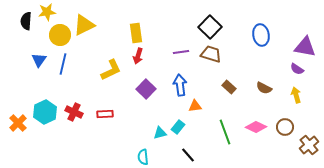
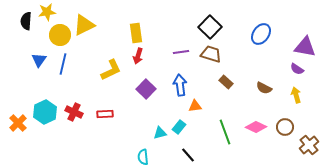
blue ellipse: moved 1 px up; rotated 45 degrees clockwise
brown rectangle: moved 3 px left, 5 px up
cyan rectangle: moved 1 px right
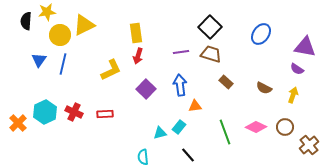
yellow arrow: moved 3 px left; rotated 35 degrees clockwise
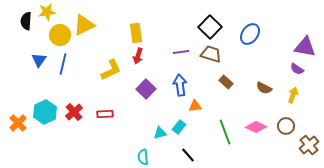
blue ellipse: moved 11 px left
red cross: rotated 24 degrees clockwise
brown circle: moved 1 px right, 1 px up
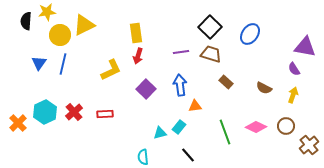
blue triangle: moved 3 px down
purple semicircle: moved 3 px left; rotated 24 degrees clockwise
